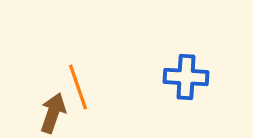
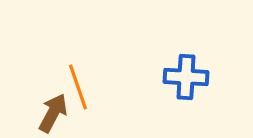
brown arrow: rotated 9 degrees clockwise
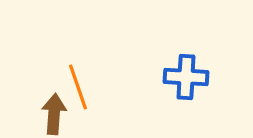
brown arrow: moved 1 px right, 1 px down; rotated 24 degrees counterclockwise
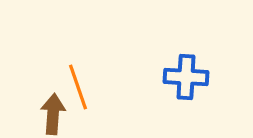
brown arrow: moved 1 px left
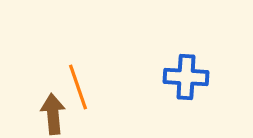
brown arrow: rotated 9 degrees counterclockwise
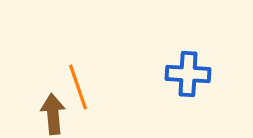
blue cross: moved 2 px right, 3 px up
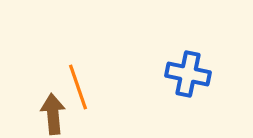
blue cross: rotated 9 degrees clockwise
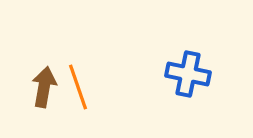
brown arrow: moved 9 px left, 27 px up; rotated 15 degrees clockwise
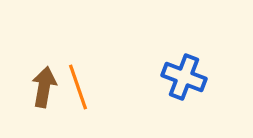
blue cross: moved 4 px left, 3 px down; rotated 9 degrees clockwise
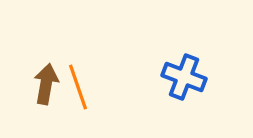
brown arrow: moved 2 px right, 3 px up
